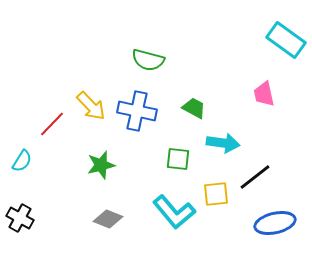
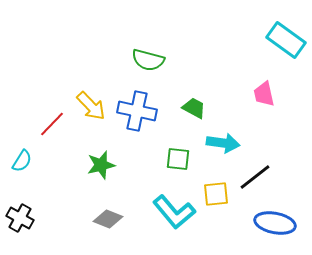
blue ellipse: rotated 24 degrees clockwise
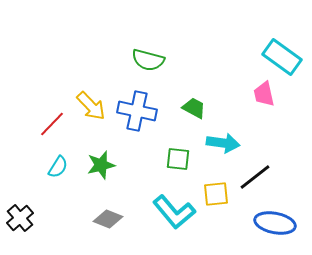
cyan rectangle: moved 4 px left, 17 px down
cyan semicircle: moved 36 px right, 6 px down
black cross: rotated 20 degrees clockwise
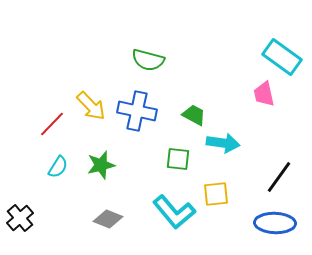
green trapezoid: moved 7 px down
black line: moved 24 px right; rotated 16 degrees counterclockwise
blue ellipse: rotated 9 degrees counterclockwise
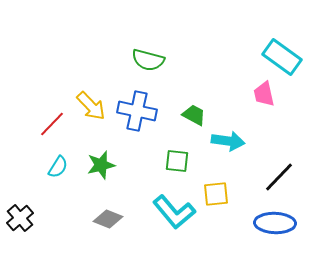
cyan arrow: moved 5 px right, 2 px up
green square: moved 1 px left, 2 px down
black line: rotated 8 degrees clockwise
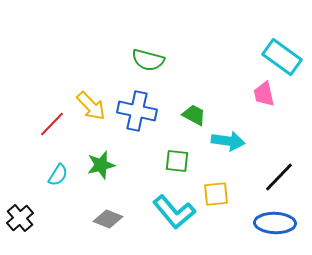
cyan semicircle: moved 8 px down
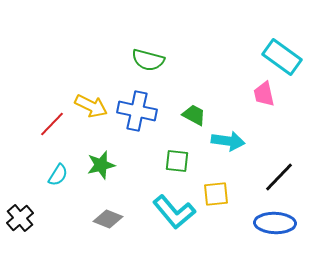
yellow arrow: rotated 20 degrees counterclockwise
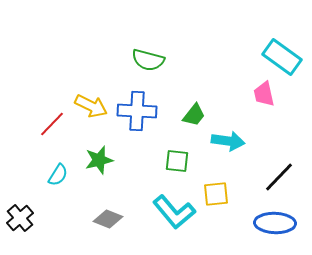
blue cross: rotated 9 degrees counterclockwise
green trapezoid: rotated 100 degrees clockwise
green star: moved 2 px left, 5 px up
